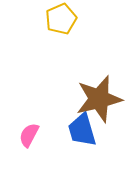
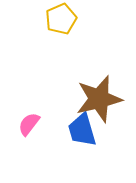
pink semicircle: moved 11 px up; rotated 10 degrees clockwise
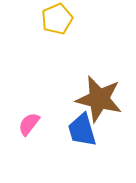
yellow pentagon: moved 4 px left
brown star: rotated 27 degrees clockwise
